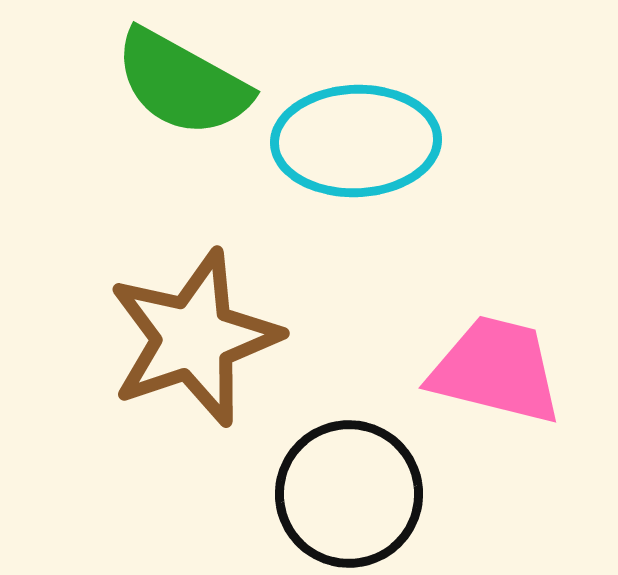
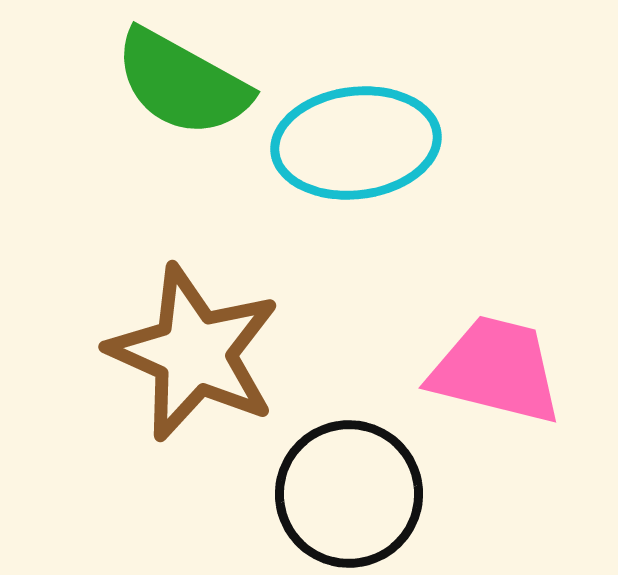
cyan ellipse: moved 2 px down; rotated 5 degrees counterclockwise
brown star: moved 15 px down; rotated 29 degrees counterclockwise
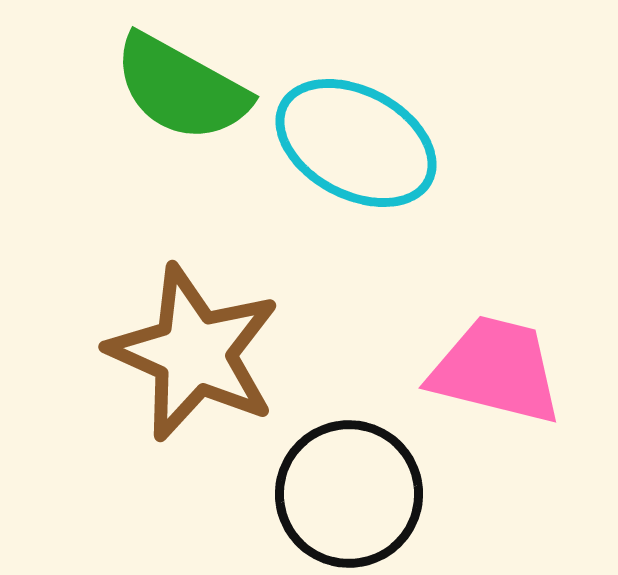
green semicircle: moved 1 px left, 5 px down
cyan ellipse: rotated 35 degrees clockwise
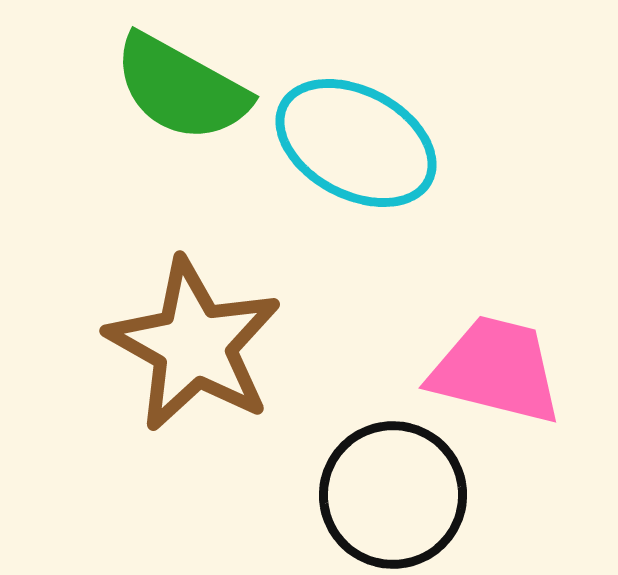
brown star: moved 8 px up; rotated 5 degrees clockwise
black circle: moved 44 px right, 1 px down
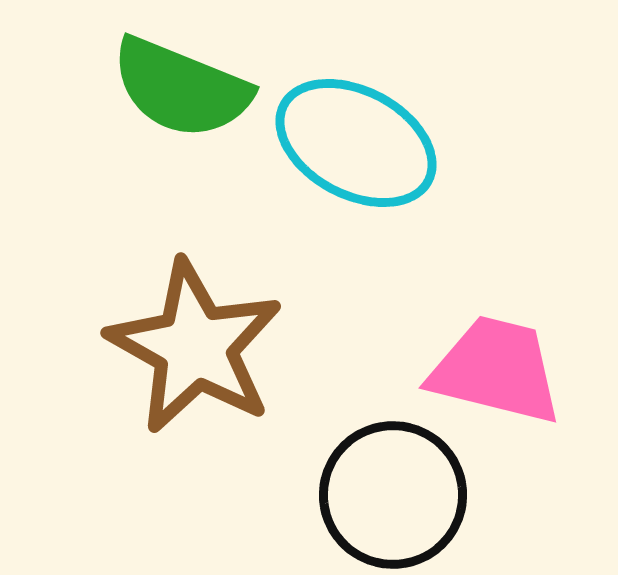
green semicircle: rotated 7 degrees counterclockwise
brown star: moved 1 px right, 2 px down
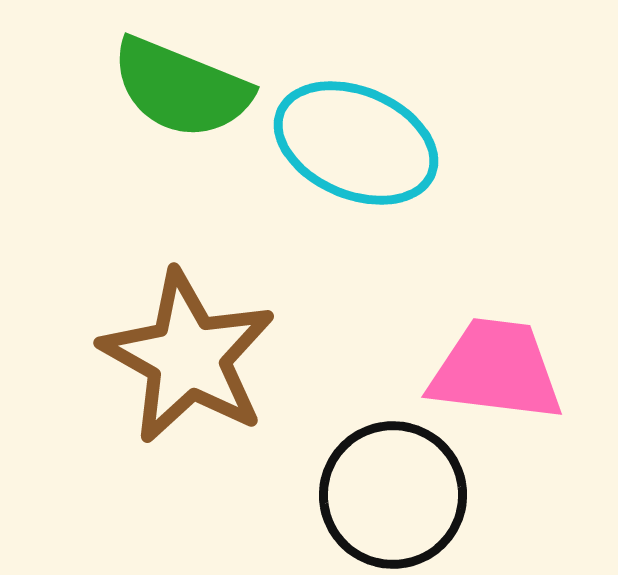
cyan ellipse: rotated 5 degrees counterclockwise
brown star: moved 7 px left, 10 px down
pink trapezoid: rotated 7 degrees counterclockwise
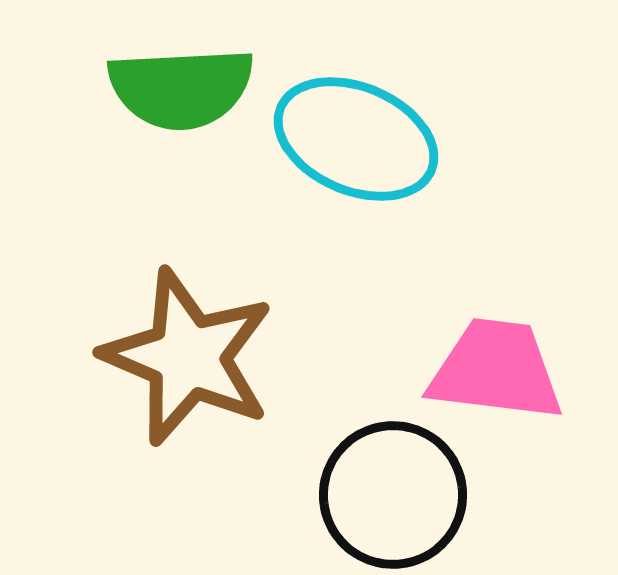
green semicircle: rotated 25 degrees counterclockwise
cyan ellipse: moved 4 px up
brown star: rotated 6 degrees counterclockwise
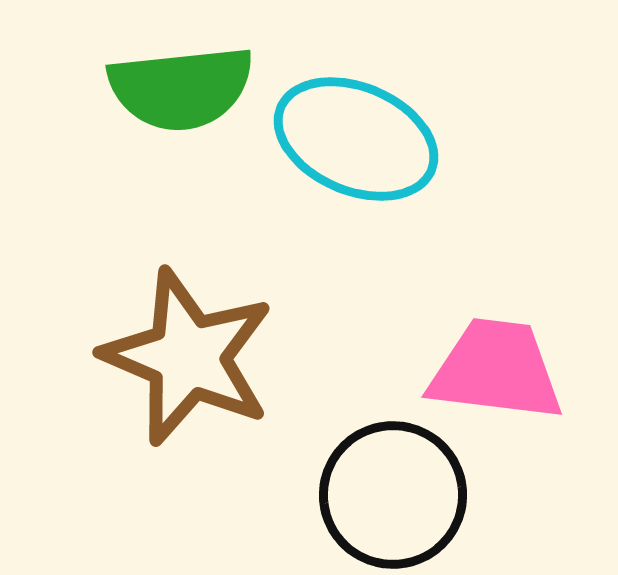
green semicircle: rotated 3 degrees counterclockwise
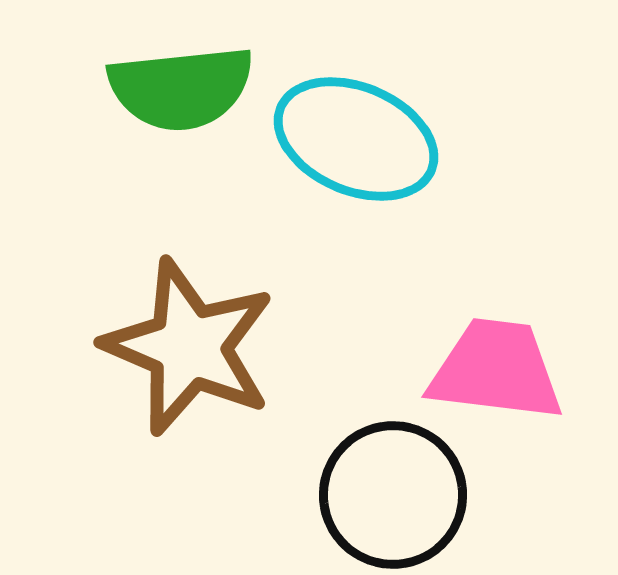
brown star: moved 1 px right, 10 px up
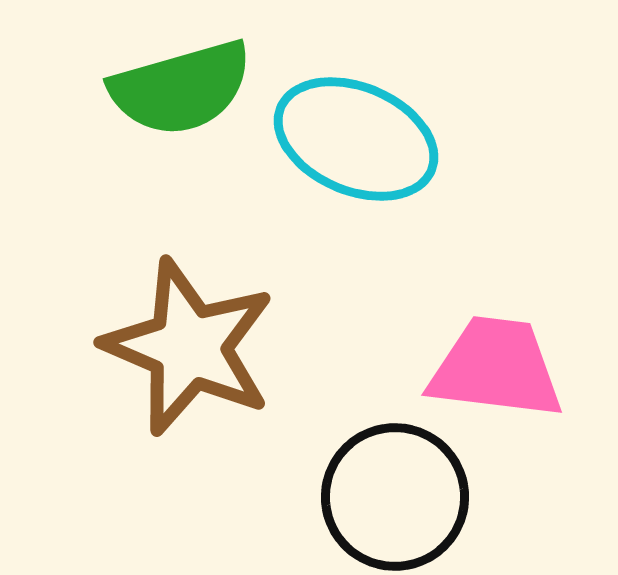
green semicircle: rotated 10 degrees counterclockwise
pink trapezoid: moved 2 px up
black circle: moved 2 px right, 2 px down
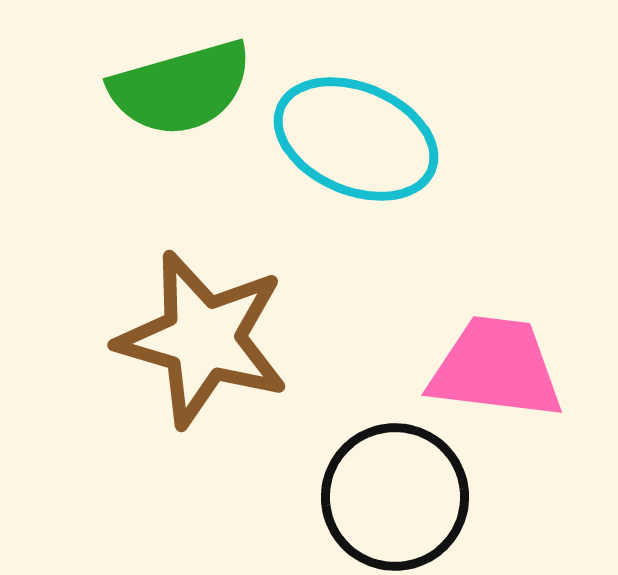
brown star: moved 14 px right, 8 px up; rotated 7 degrees counterclockwise
